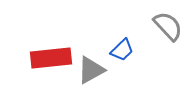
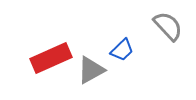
red rectangle: rotated 18 degrees counterclockwise
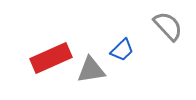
gray triangle: rotated 20 degrees clockwise
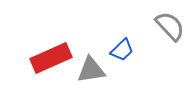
gray semicircle: moved 2 px right
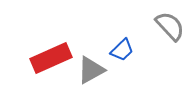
gray triangle: rotated 20 degrees counterclockwise
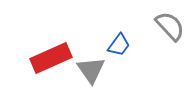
blue trapezoid: moved 3 px left, 5 px up; rotated 10 degrees counterclockwise
gray triangle: rotated 36 degrees counterclockwise
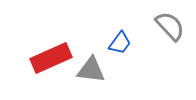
blue trapezoid: moved 1 px right, 2 px up
gray triangle: rotated 48 degrees counterclockwise
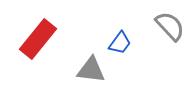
red rectangle: moved 13 px left, 19 px up; rotated 27 degrees counterclockwise
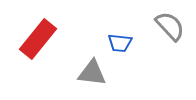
blue trapezoid: rotated 60 degrees clockwise
gray triangle: moved 1 px right, 3 px down
